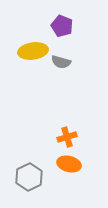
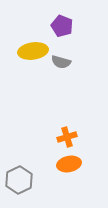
orange ellipse: rotated 25 degrees counterclockwise
gray hexagon: moved 10 px left, 3 px down
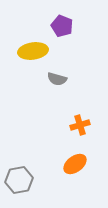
gray semicircle: moved 4 px left, 17 px down
orange cross: moved 13 px right, 12 px up
orange ellipse: moved 6 px right; rotated 25 degrees counterclockwise
gray hexagon: rotated 16 degrees clockwise
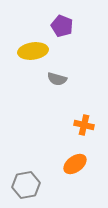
orange cross: moved 4 px right; rotated 30 degrees clockwise
gray hexagon: moved 7 px right, 5 px down
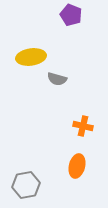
purple pentagon: moved 9 px right, 11 px up
yellow ellipse: moved 2 px left, 6 px down
orange cross: moved 1 px left, 1 px down
orange ellipse: moved 2 px right, 2 px down; rotated 40 degrees counterclockwise
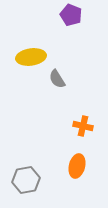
gray semicircle: rotated 42 degrees clockwise
gray hexagon: moved 5 px up
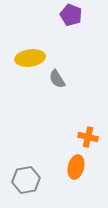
yellow ellipse: moved 1 px left, 1 px down
orange cross: moved 5 px right, 11 px down
orange ellipse: moved 1 px left, 1 px down
